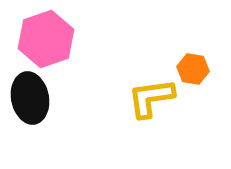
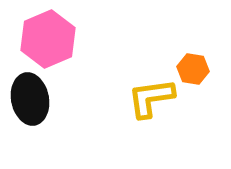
pink hexagon: moved 2 px right; rotated 4 degrees counterclockwise
black ellipse: moved 1 px down
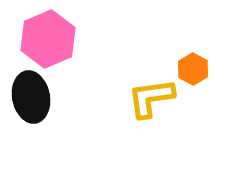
orange hexagon: rotated 20 degrees clockwise
black ellipse: moved 1 px right, 2 px up
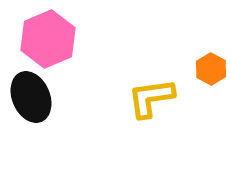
orange hexagon: moved 18 px right
black ellipse: rotated 12 degrees counterclockwise
